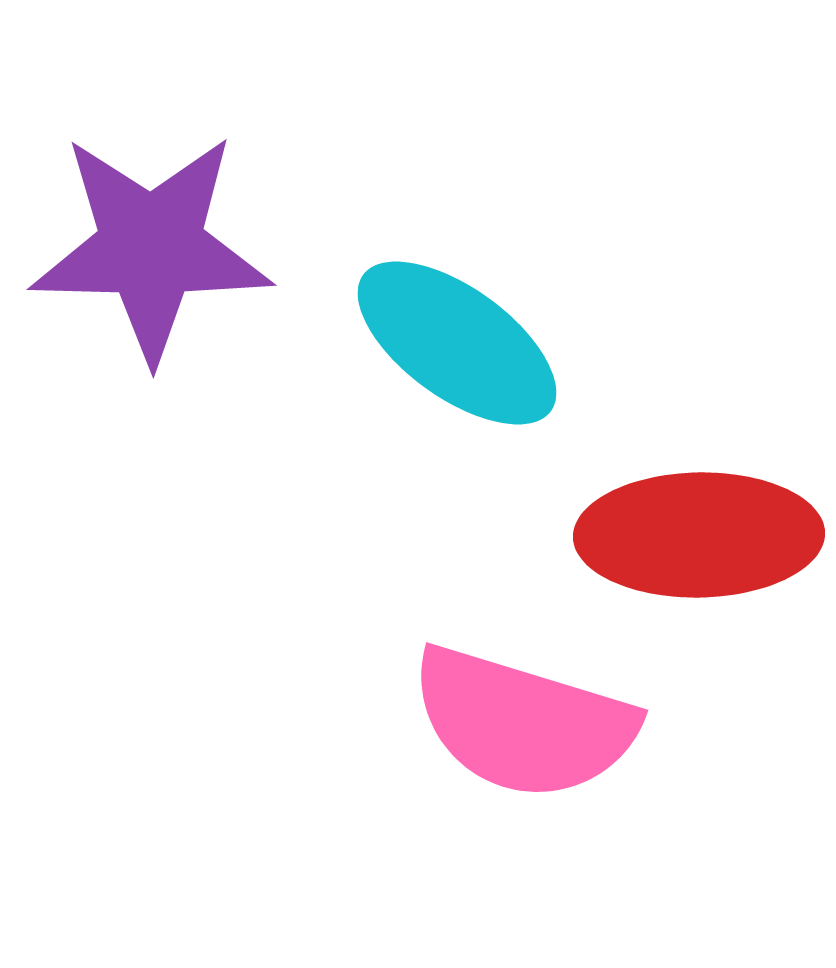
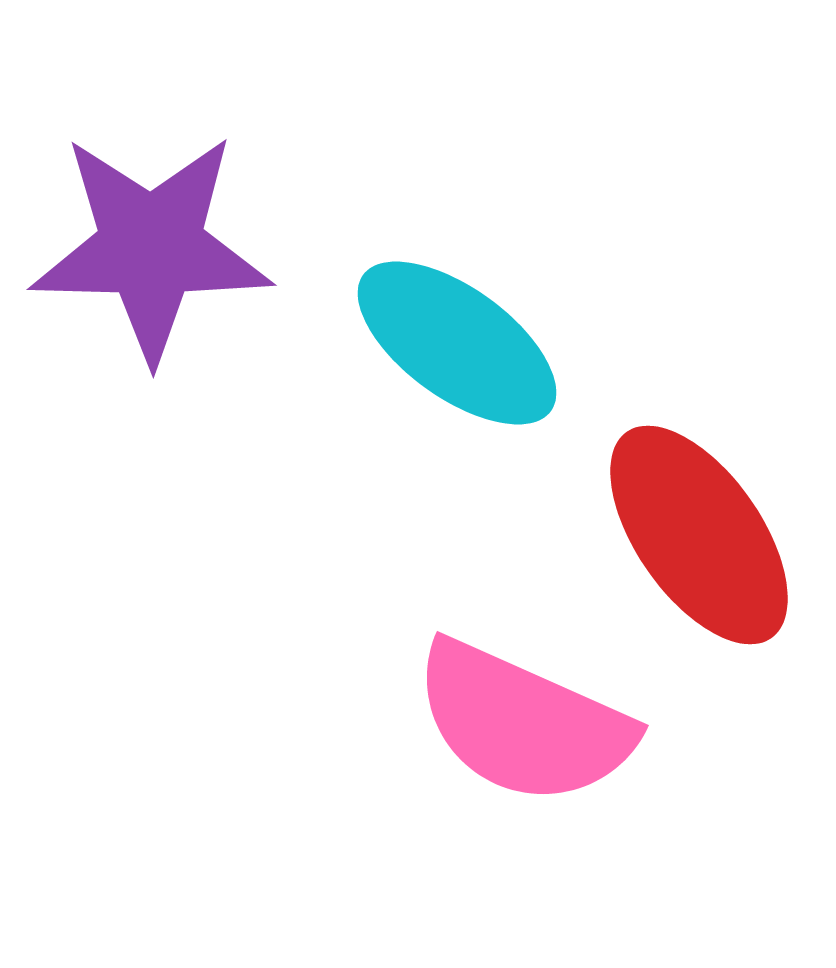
red ellipse: rotated 56 degrees clockwise
pink semicircle: rotated 7 degrees clockwise
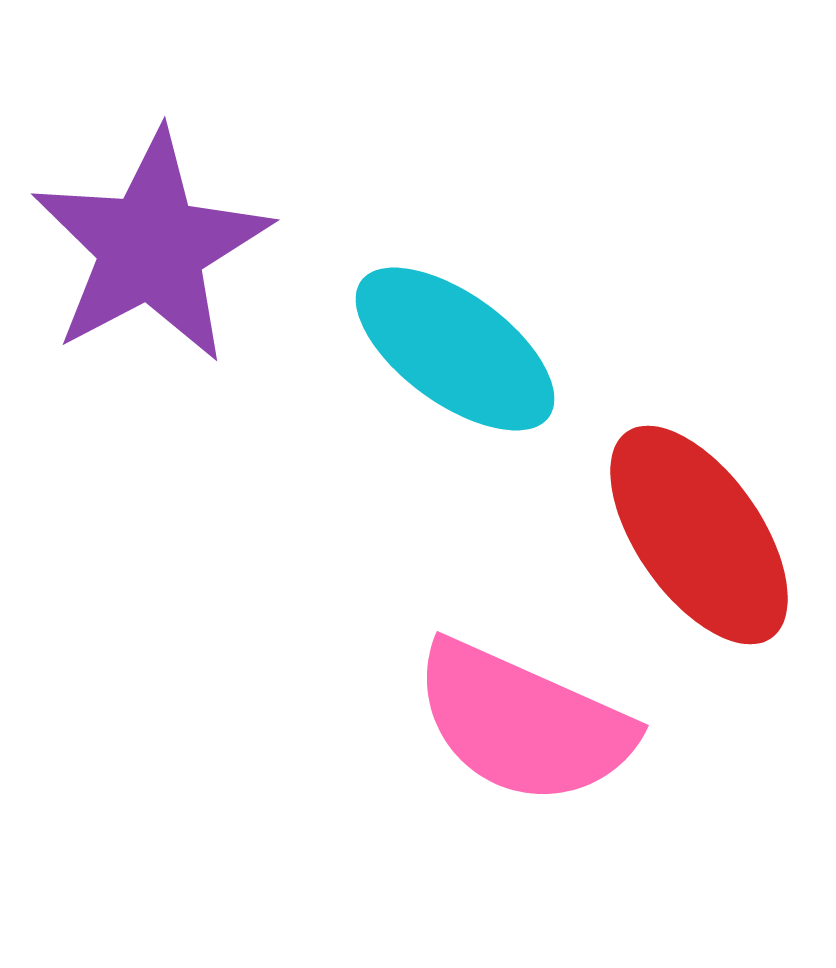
purple star: rotated 29 degrees counterclockwise
cyan ellipse: moved 2 px left, 6 px down
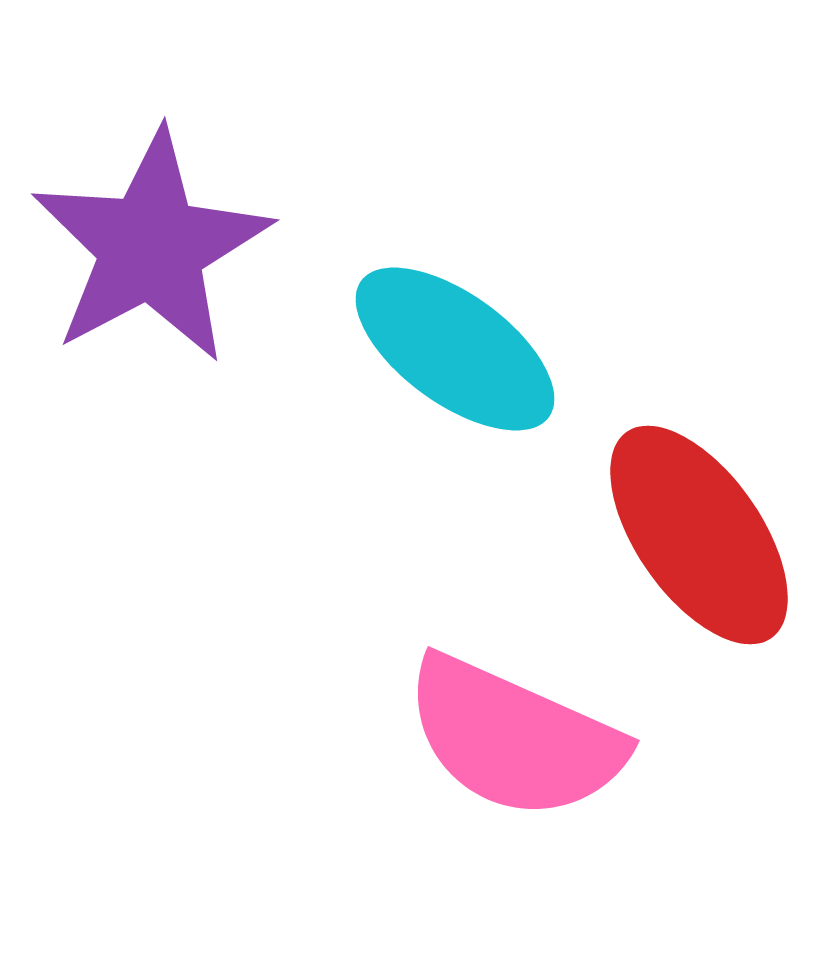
pink semicircle: moved 9 px left, 15 px down
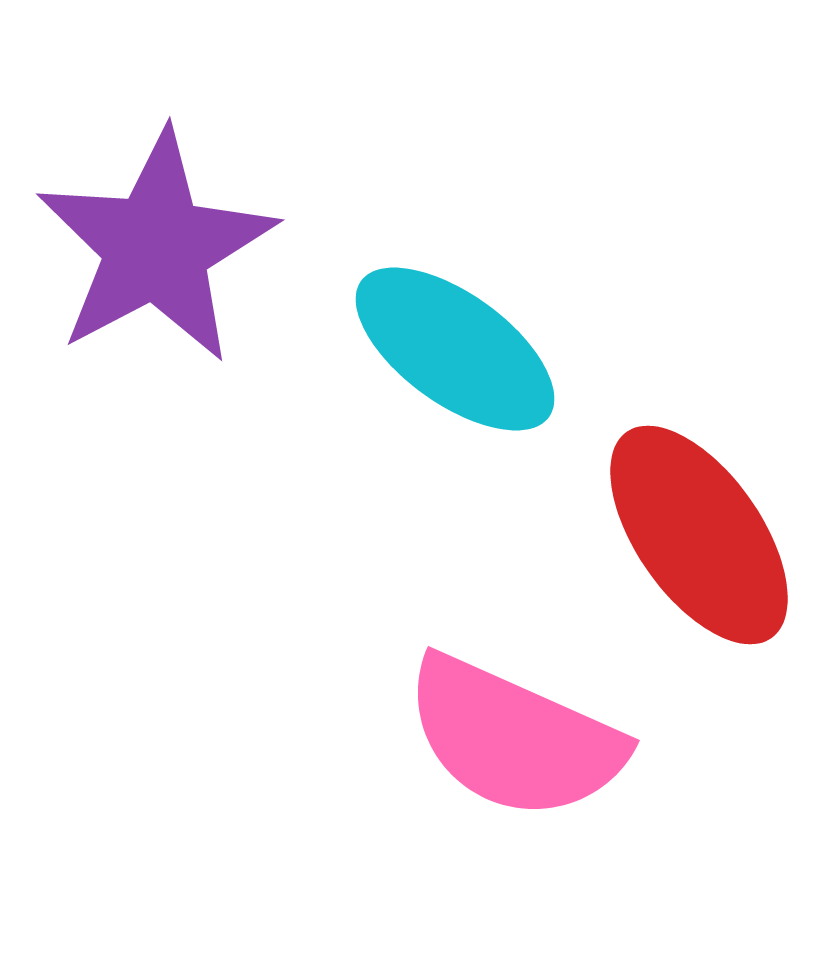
purple star: moved 5 px right
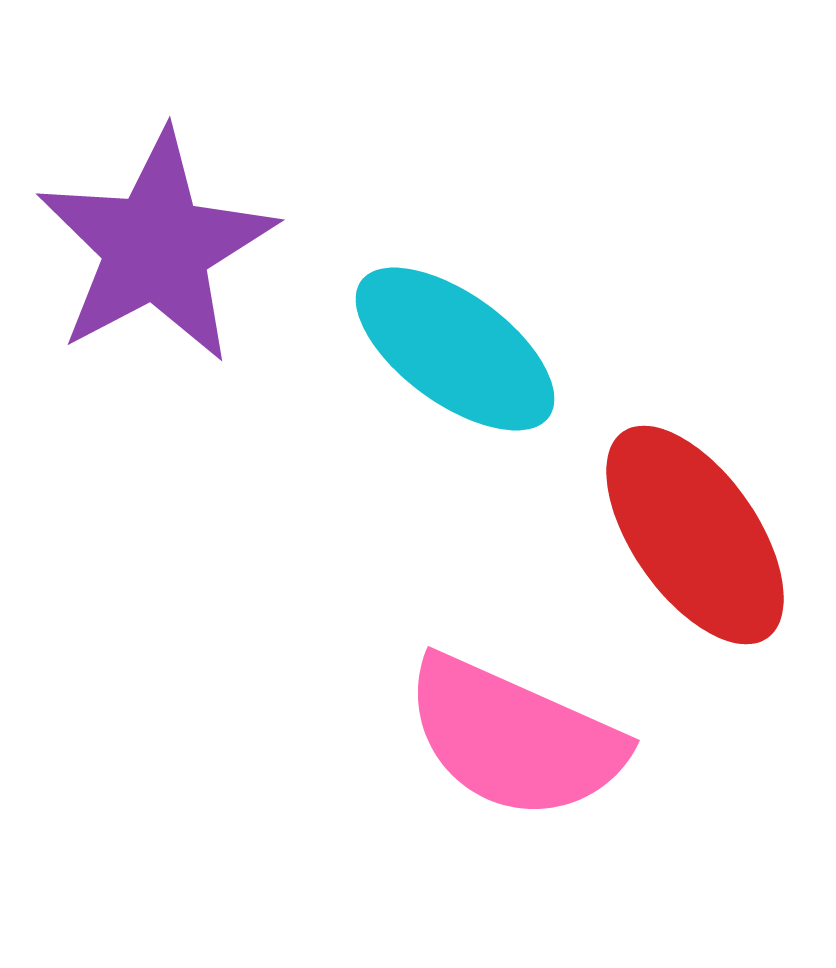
red ellipse: moved 4 px left
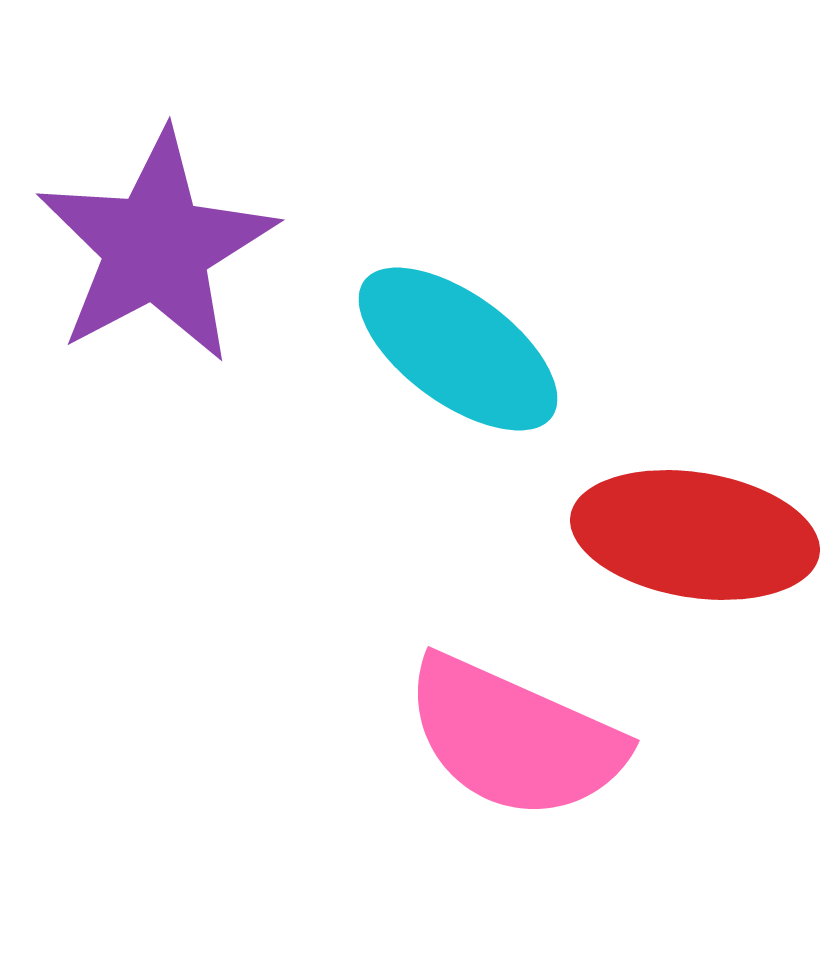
cyan ellipse: moved 3 px right
red ellipse: rotated 46 degrees counterclockwise
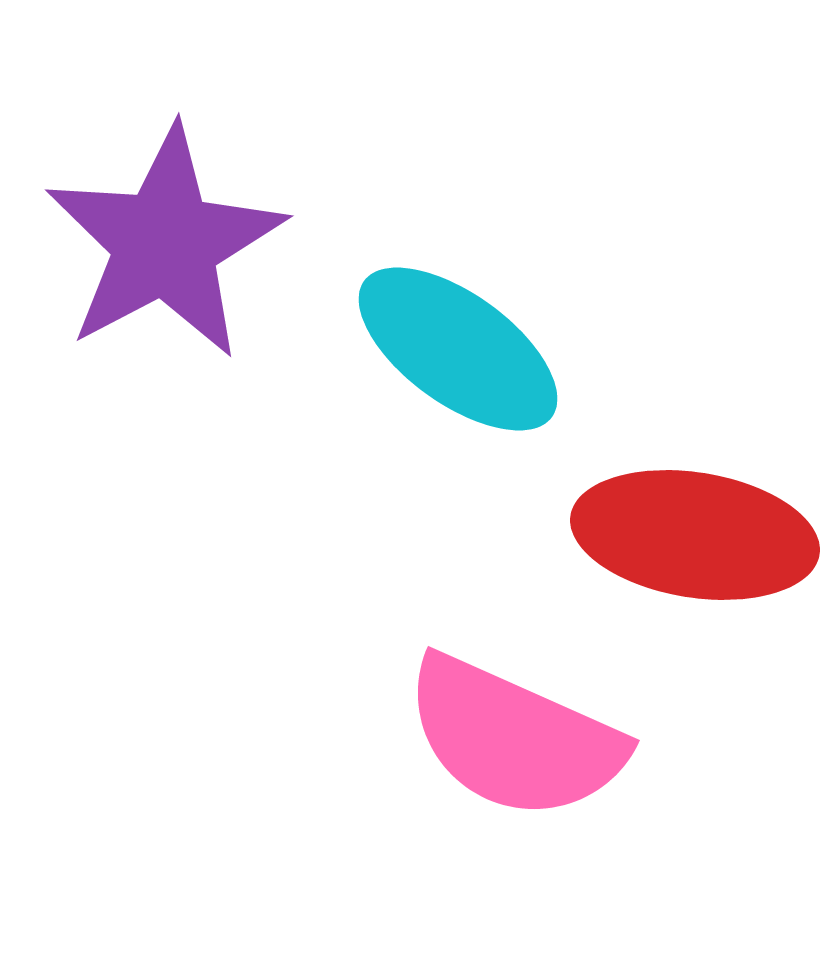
purple star: moved 9 px right, 4 px up
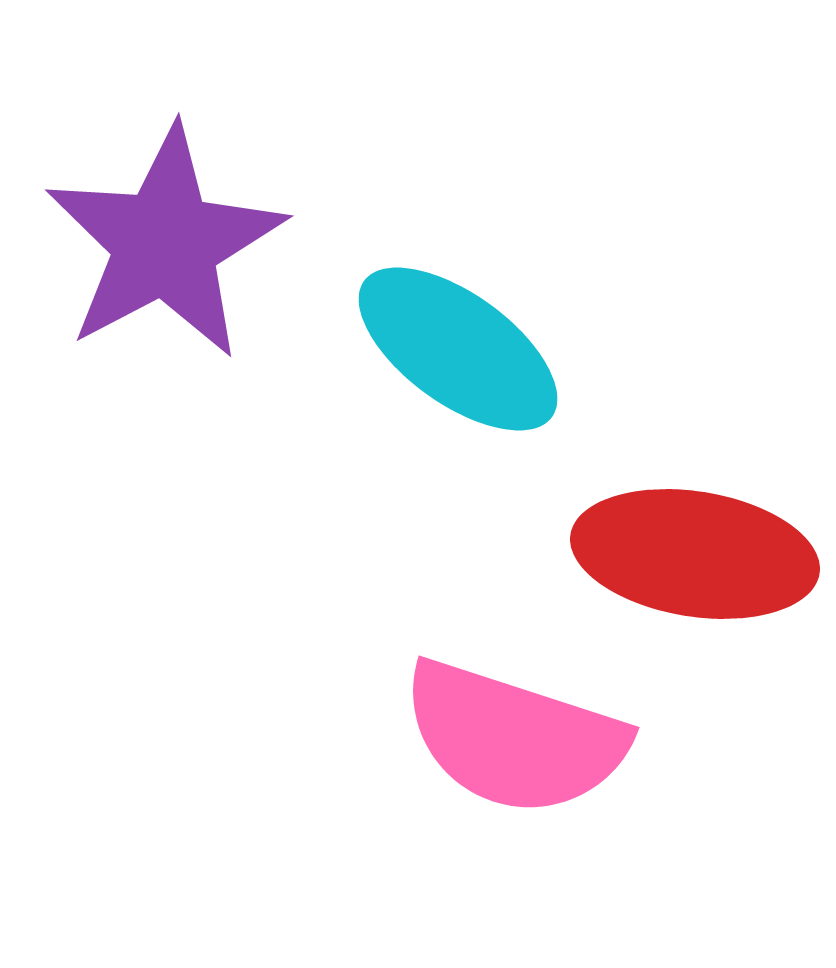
red ellipse: moved 19 px down
pink semicircle: rotated 6 degrees counterclockwise
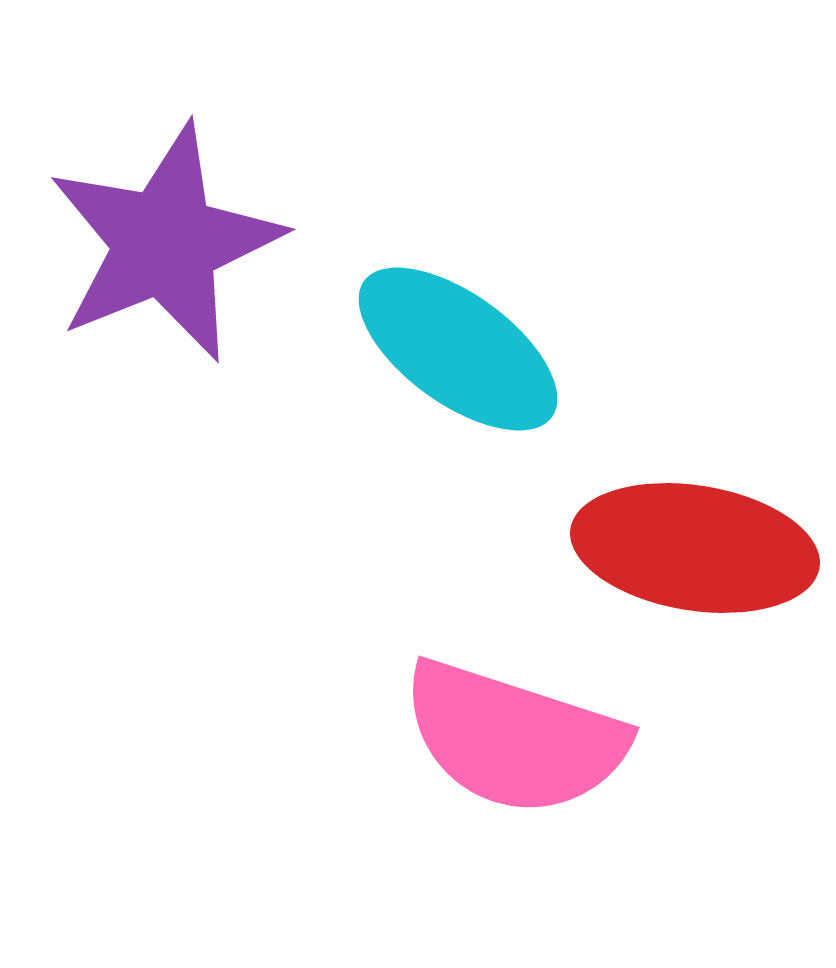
purple star: rotated 6 degrees clockwise
red ellipse: moved 6 px up
